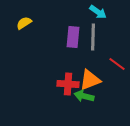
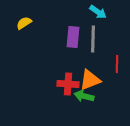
gray line: moved 2 px down
red line: rotated 54 degrees clockwise
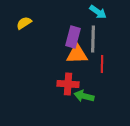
purple rectangle: rotated 10 degrees clockwise
red line: moved 15 px left
orange triangle: moved 13 px left, 26 px up; rotated 20 degrees clockwise
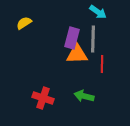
purple rectangle: moved 1 px left, 1 px down
red cross: moved 25 px left, 14 px down; rotated 15 degrees clockwise
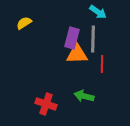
red cross: moved 3 px right, 6 px down
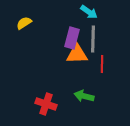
cyan arrow: moved 9 px left
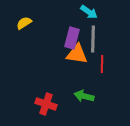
orange triangle: rotated 10 degrees clockwise
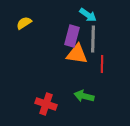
cyan arrow: moved 1 px left, 3 px down
purple rectangle: moved 2 px up
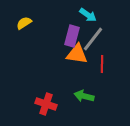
gray line: rotated 36 degrees clockwise
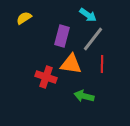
yellow semicircle: moved 5 px up
purple rectangle: moved 10 px left
orange triangle: moved 6 px left, 10 px down
red cross: moved 27 px up
